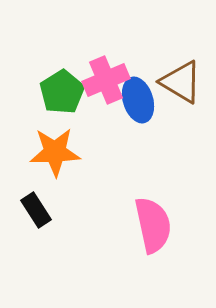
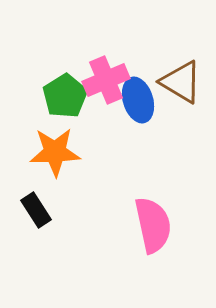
green pentagon: moved 3 px right, 4 px down
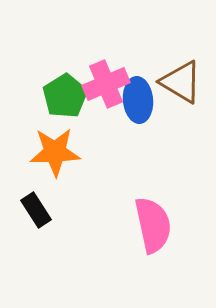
pink cross: moved 4 px down
blue ellipse: rotated 12 degrees clockwise
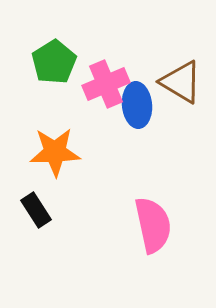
green pentagon: moved 11 px left, 34 px up
blue ellipse: moved 1 px left, 5 px down
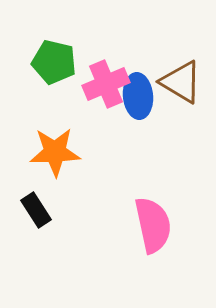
green pentagon: rotated 27 degrees counterclockwise
blue ellipse: moved 1 px right, 9 px up
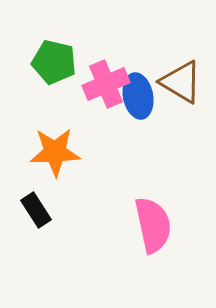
blue ellipse: rotated 6 degrees counterclockwise
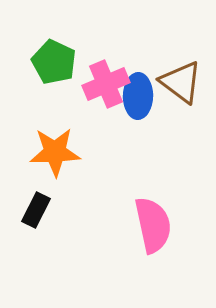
green pentagon: rotated 12 degrees clockwise
brown triangle: rotated 6 degrees clockwise
blue ellipse: rotated 12 degrees clockwise
black rectangle: rotated 60 degrees clockwise
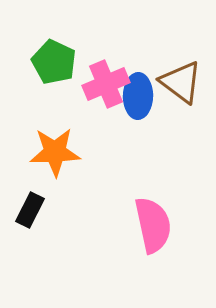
black rectangle: moved 6 px left
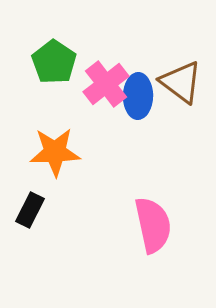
green pentagon: rotated 9 degrees clockwise
pink cross: rotated 15 degrees counterclockwise
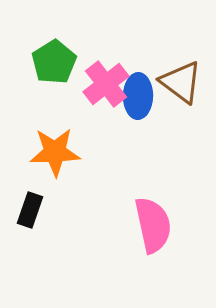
green pentagon: rotated 6 degrees clockwise
black rectangle: rotated 8 degrees counterclockwise
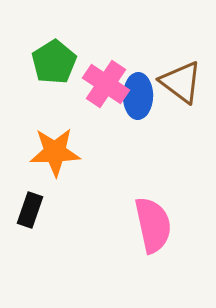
pink cross: rotated 18 degrees counterclockwise
